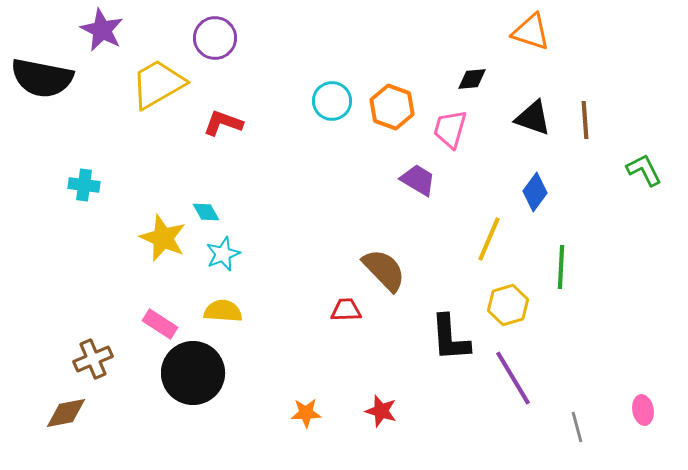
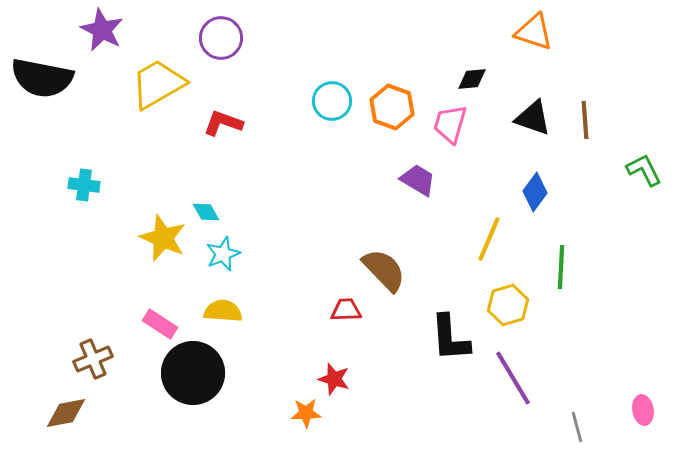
orange triangle: moved 3 px right
purple circle: moved 6 px right
pink trapezoid: moved 5 px up
red star: moved 47 px left, 32 px up
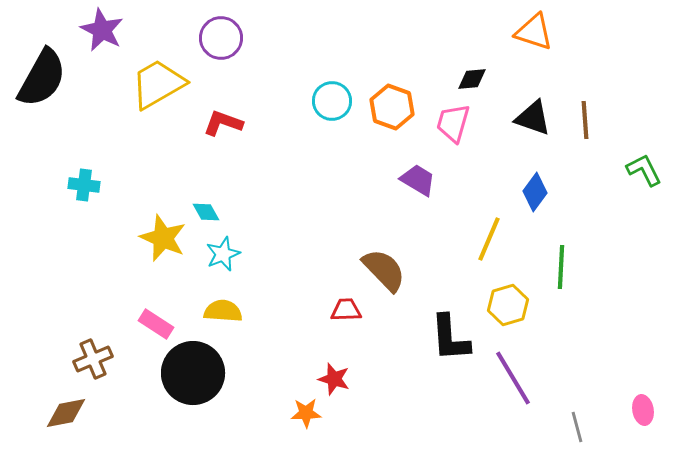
black semicircle: rotated 72 degrees counterclockwise
pink trapezoid: moved 3 px right, 1 px up
pink rectangle: moved 4 px left
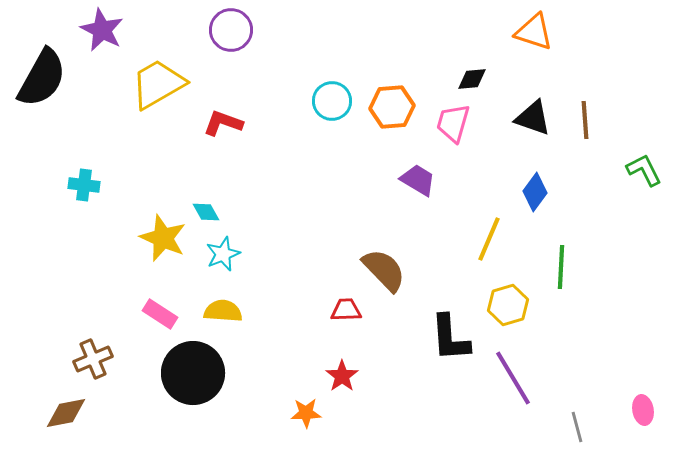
purple circle: moved 10 px right, 8 px up
orange hexagon: rotated 24 degrees counterclockwise
pink rectangle: moved 4 px right, 10 px up
red star: moved 8 px right, 3 px up; rotated 20 degrees clockwise
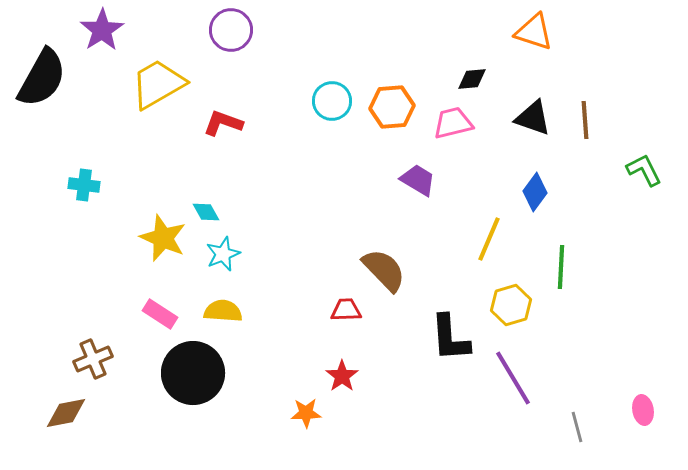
purple star: rotated 12 degrees clockwise
pink trapezoid: rotated 60 degrees clockwise
yellow hexagon: moved 3 px right
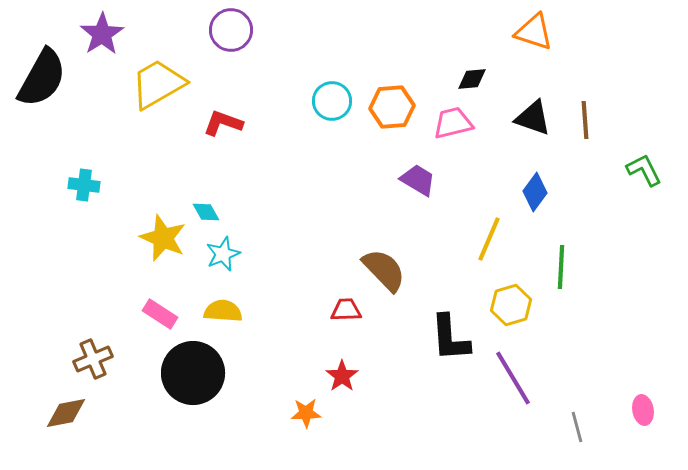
purple star: moved 4 px down
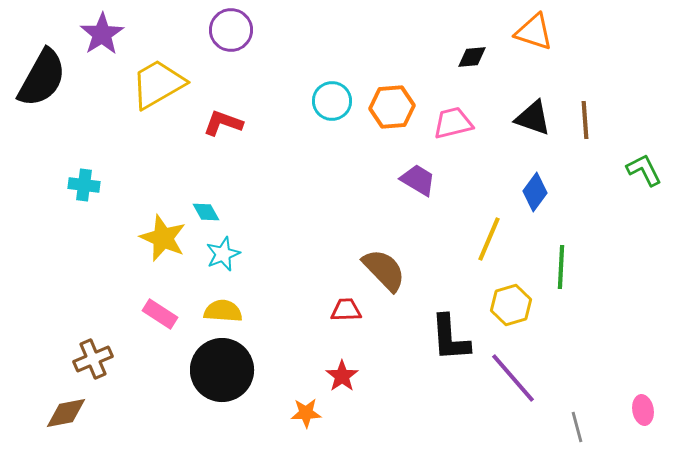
black diamond: moved 22 px up
black circle: moved 29 px right, 3 px up
purple line: rotated 10 degrees counterclockwise
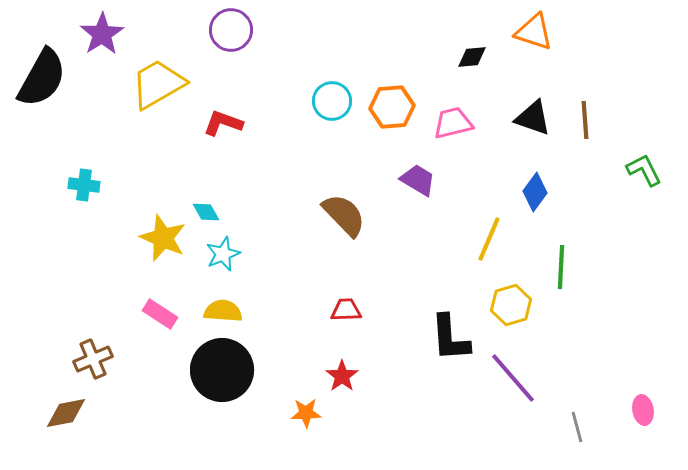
brown semicircle: moved 40 px left, 55 px up
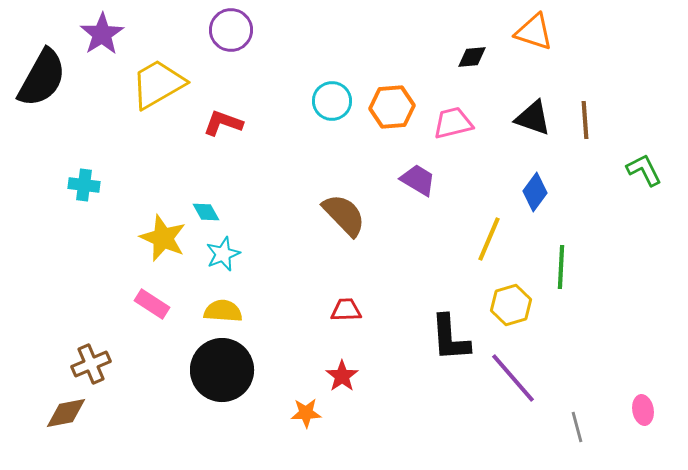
pink rectangle: moved 8 px left, 10 px up
brown cross: moved 2 px left, 5 px down
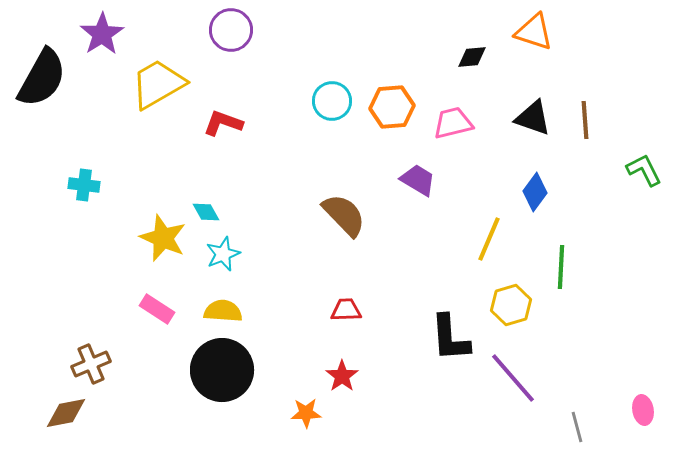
pink rectangle: moved 5 px right, 5 px down
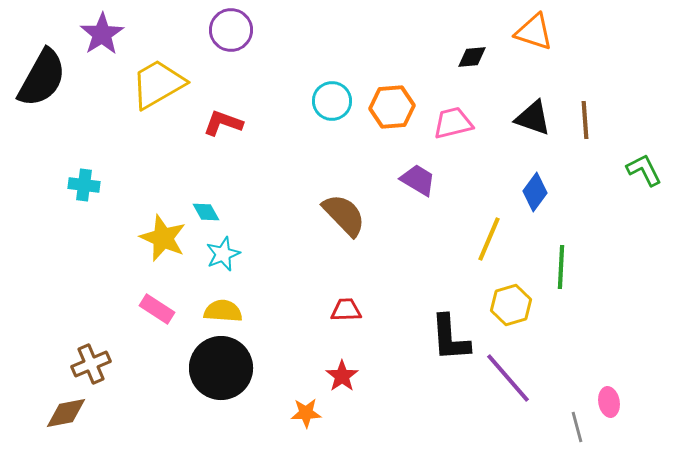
black circle: moved 1 px left, 2 px up
purple line: moved 5 px left
pink ellipse: moved 34 px left, 8 px up
